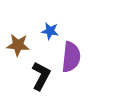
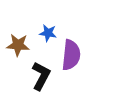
blue star: moved 2 px left, 2 px down
purple semicircle: moved 2 px up
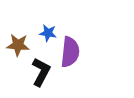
purple semicircle: moved 1 px left, 3 px up
black L-shape: moved 4 px up
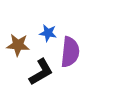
black L-shape: rotated 32 degrees clockwise
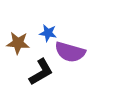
brown star: moved 2 px up
purple semicircle: rotated 100 degrees clockwise
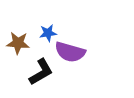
blue star: rotated 18 degrees counterclockwise
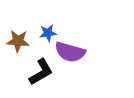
brown star: moved 2 px up
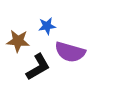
blue star: moved 1 px left, 7 px up
black L-shape: moved 3 px left, 5 px up
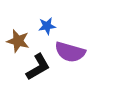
brown star: rotated 10 degrees clockwise
